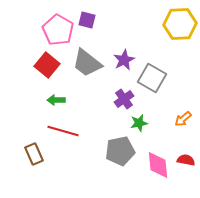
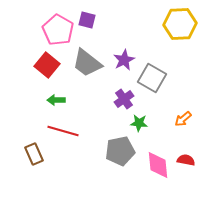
green star: rotated 18 degrees clockwise
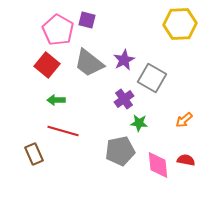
gray trapezoid: moved 2 px right
orange arrow: moved 1 px right, 1 px down
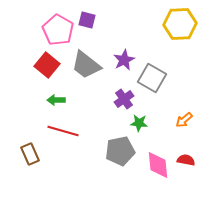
gray trapezoid: moved 3 px left, 2 px down
brown rectangle: moved 4 px left
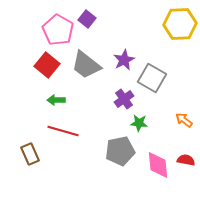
purple square: moved 1 px up; rotated 24 degrees clockwise
orange arrow: rotated 78 degrees clockwise
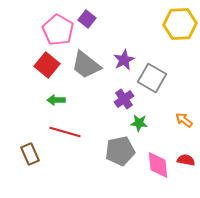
red line: moved 2 px right, 1 px down
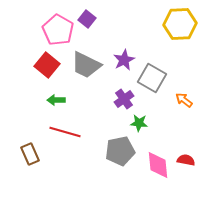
gray trapezoid: rotated 12 degrees counterclockwise
orange arrow: moved 20 px up
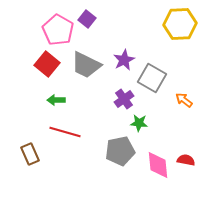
red square: moved 1 px up
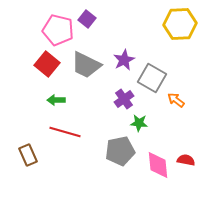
pink pentagon: rotated 16 degrees counterclockwise
orange arrow: moved 8 px left
brown rectangle: moved 2 px left, 1 px down
